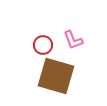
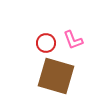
red circle: moved 3 px right, 2 px up
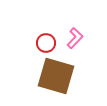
pink L-shape: moved 2 px right, 2 px up; rotated 115 degrees counterclockwise
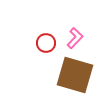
brown square: moved 19 px right, 1 px up
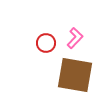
brown square: rotated 6 degrees counterclockwise
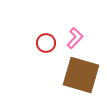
brown square: moved 6 px right; rotated 6 degrees clockwise
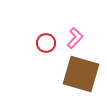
brown square: moved 1 px up
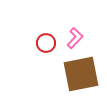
brown square: rotated 27 degrees counterclockwise
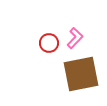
red circle: moved 3 px right
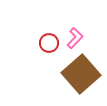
brown square: rotated 30 degrees counterclockwise
